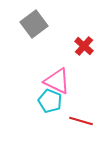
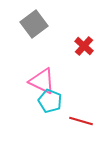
pink triangle: moved 15 px left
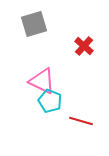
gray square: rotated 20 degrees clockwise
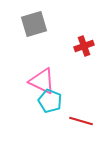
red cross: rotated 30 degrees clockwise
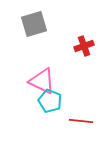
red line: rotated 10 degrees counterclockwise
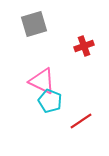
red line: rotated 40 degrees counterclockwise
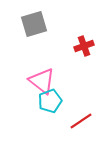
pink triangle: rotated 12 degrees clockwise
cyan pentagon: rotated 30 degrees clockwise
